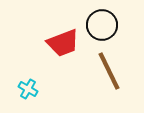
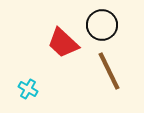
red trapezoid: rotated 64 degrees clockwise
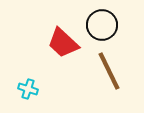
cyan cross: rotated 12 degrees counterclockwise
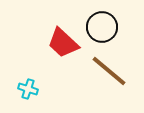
black circle: moved 2 px down
brown line: rotated 24 degrees counterclockwise
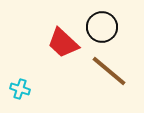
cyan cross: moved 8 px left
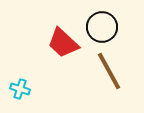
brown line: rotated 21 degrees clockwise
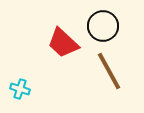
black circle: moved 1 px right, 1 px up
